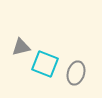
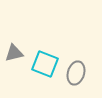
gray triangle: moved 7 px left, 6 px down
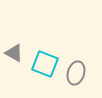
gray triangle: rotated 42 degrees clockwise
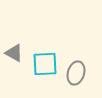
cyan square: rotated 24 degrees counterclockwise
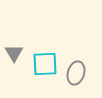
gray triangle: rotated 30 degrees clockwise
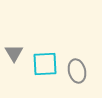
gray ellipse: moved 1 px right, 2 px up; rotated 30 degrees counterclockwise
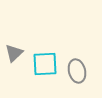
gray triangle: rotated 18 degrees clockwise
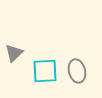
cyan square: moved 7 px down
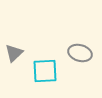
gray ellipse: moved 3 px right, 18 px up; rotated 60 degrees counterclockwise
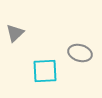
gray triangle: moved 1 px right, 20 px up
